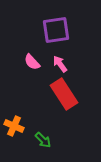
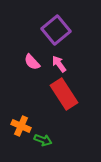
purple square: rotated 32 degrees counterclockwise
pink arrow: moved 1 px left
orange cross: moved 7 px right
green arrow: rotated 24 degrees counterclockwise
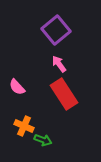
pink semicircle: moved 15 px left, 25 px down
orange cross: moved 3 px right
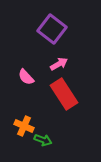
purple square: moved 4 px left, 1 px up; rotated 12 degrees counterclockwise
pink arrow: rotated 96 degrees clockwise
pink semicircle: moved 9 px right, 10 px up
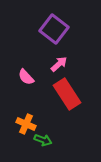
purple square: moved 2 px right
pink arrow: rotated 12 degrees counterclockwise
red rectangle: moved 3 px right
orange cross: moved 2 px right, 2 px up
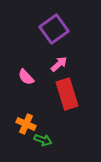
purple square: rotated 16 degrees clockwise
red rectangle: rotated 16 degrees clockwise
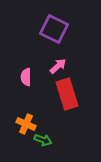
purple square: rotated 28 degrees counterclockwise
pink arrow: moved 1 px left, 2 px down
pink semicircle: rotated 42 degrees clockwise
